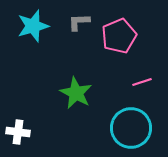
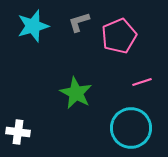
gray L-shape: rotated 15 degrees counterclockwise
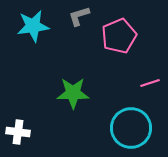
gray L-shape: moved 6 px up
cyan star: rotated 8 degrees clockwise
pink line: moved 8 px right, 1 px down
green star: moved 3 px left; rotated 28 degrees counterclockwise
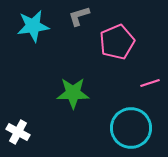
pink pentagon: moved 2 px left, 6 px down
white cross: rotated 20 degrees clockwise
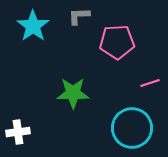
gray L-shape: rotated 15 degrees clockwise
cyan star: rotated 28 degrees counterclockwise
pink pentagon: rotated 20 degrees clockwise
cyan circle: moved 1 px right
white cross: rotated 35 degrees counterclockwise
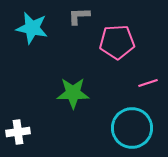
cyan star: moved 1 px left, 2 px down; rotated 24 degrees counterclockwise
pink line: moved 2 px left
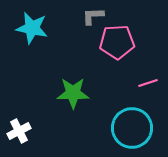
gray L-shape: moved 14 px right
white cross: moved 1 px right, 1 px up; rotated 20 degrees counterclockwise
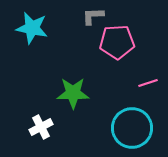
white cross: moved 22 px right, 4 px up
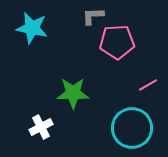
pink line: moved 2 px down; rotated 12 degrees counterclockwise
